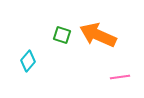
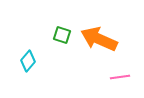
orange arrow: moved 1 px right, 4 px down
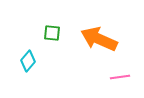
green square: moved 10 px left, 2 px up; rotated 12 degrees counterclockwise
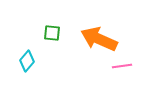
cyan diamond: moved 1 px left
pink line: moved 2 px right, 11 px up
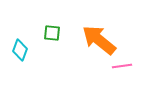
orange arrow: moved 1 px down; rotated 15 degrees clockwise
cyan diamond: moved 7 px left, 11 px up; rotated 20 degrees counterclockwise
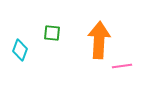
orange arrow: rotated 54 degrees clockwise
